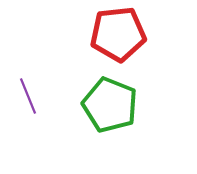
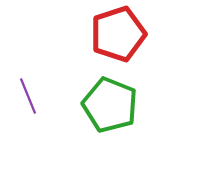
red pentagon: rotated 12 degrees counterclockwise
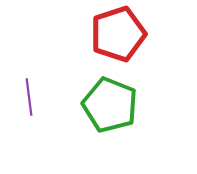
purple line: moved 1 px right, 1 px down; rotated 15 degrees clockwise
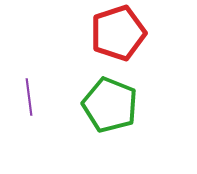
red pentagon: moved 1 px up
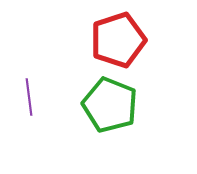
red pentagon: moved 7 px down
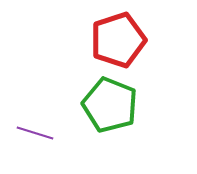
purple line: moved 6 px right, 36 px down; rotated 66 degrees counterclockwise
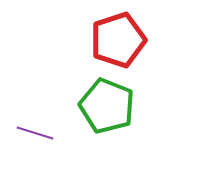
green pentagon: moved 3 px left, 1 px down
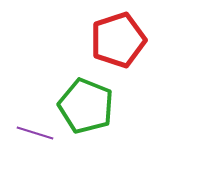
green pentagon: moved 21 px left
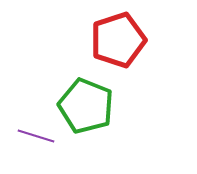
purple line: moved 1 px right, 3 px down
